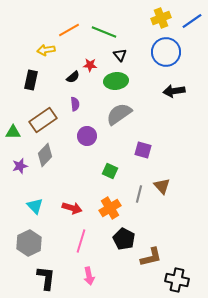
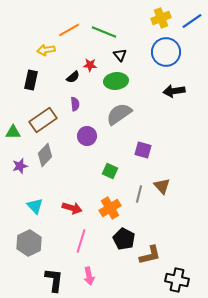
brown L-shape: moved 1 px left, 2 px up
black L-shape: moved 8 px right, 2 px down
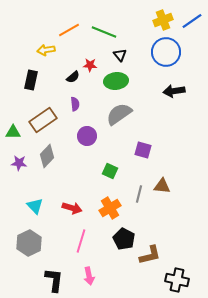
yellow cross: moved 2 px right, 2 px down
gray diamond: moved 2 px right, 1 px down
purple star: moved 1 px left, 3 px up; rotated 21 degrees clockwise
brown triangle: rotated 42 degrees counterclockwise
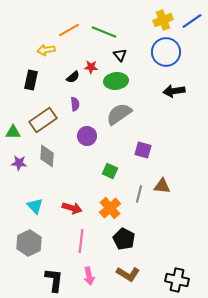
red star: moved 1 px right, 2 px down
gray diamond: rotated 40 degrees counterclockwise
orange cross: rotated 10 degrees counterclockwise
pink line: rotated 10 degrees counterclockwise
brown L-shape: moved 22 px left, 19 px down; rotated 45 degrees clockwise
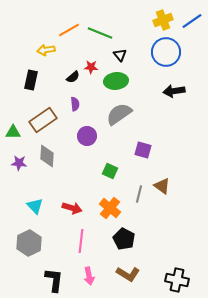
green line: moved 4 px left, 1 px down
brown triangle: rotated 30 degrees clockwise
orange cross: rotated 10 degrees counterclockwise
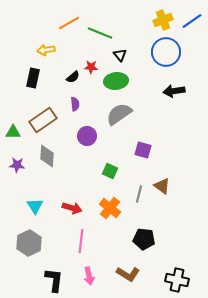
orange line: moved 7 px up
black rectangle: moved 2 px right, 2 px up
purple star: moved 2 px left, 2 px down
cyan triangle: rotated 12 degrees clockwise
black pentagon: moved 20 px right; rotated 20 degrees counterclockwise
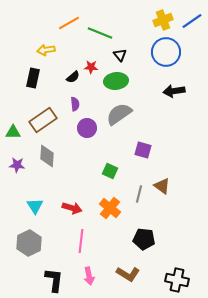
purple circle: moved 8 px up
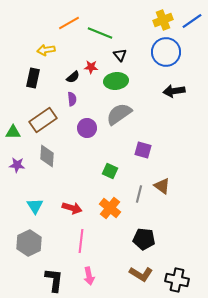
purple semicircle: moved 3 px left, 5 px up
brown L-shape: moved 13 px right
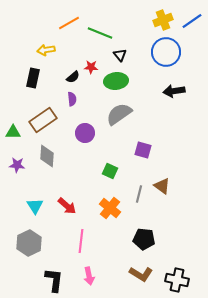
purple circle: moved 2 px left, 5 px down
red arrow: moved 5 px left, 2 px up; rotated 24 degrees clockwise
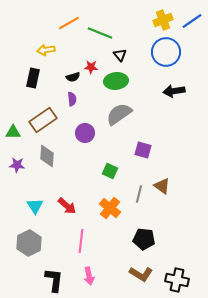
black semicircle: rotated 24 degrees clockwise
